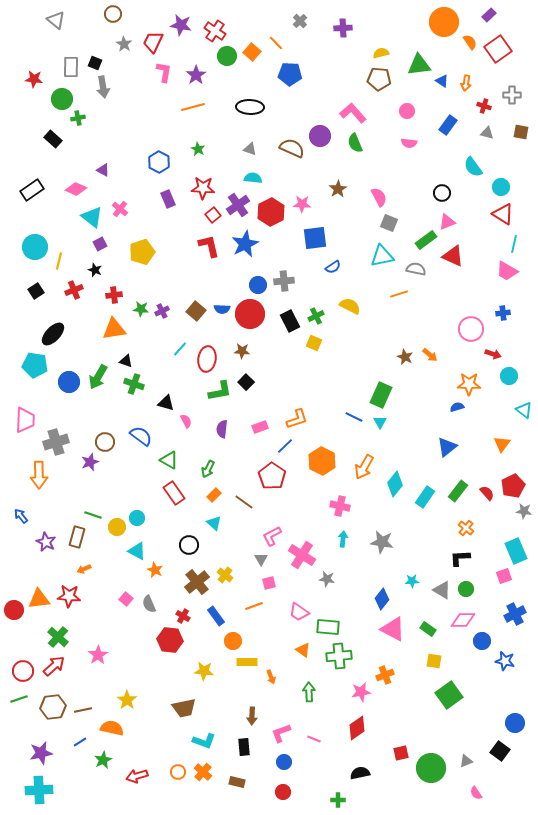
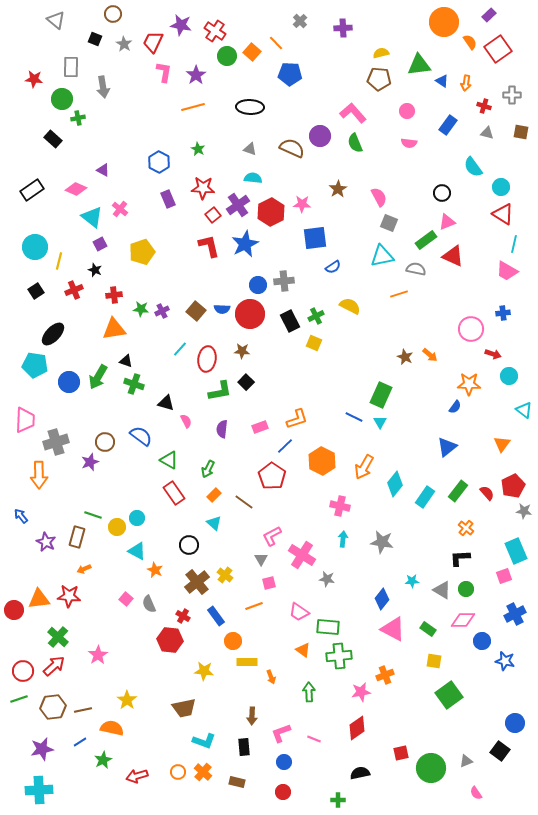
black square at (95, 63): moved 24 px up
blue semicircle at (457, 407): moved 2 px left; rotated 144 degrees clockwise
purple star at (41, 753): moved 1 px right, 4 px up
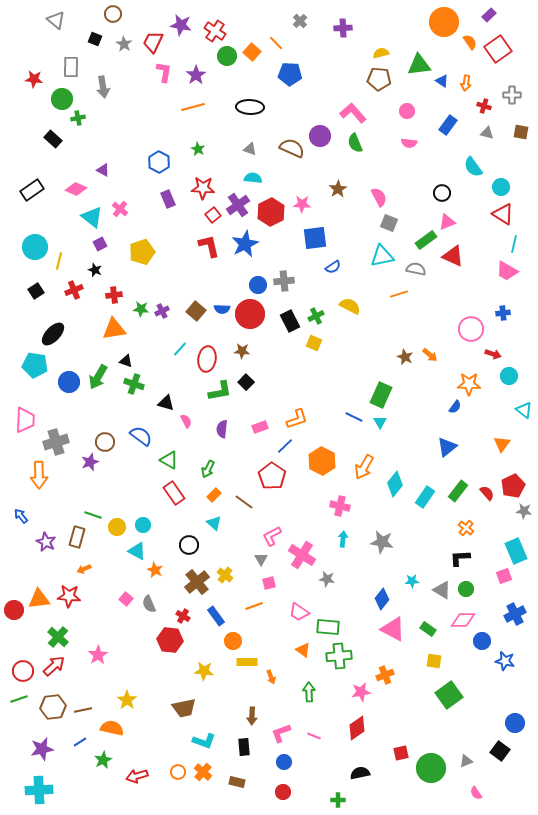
cyan circle at (137, 518): moved 6 px right, 7 px down
pink line at (314, 739): moved 3 px up
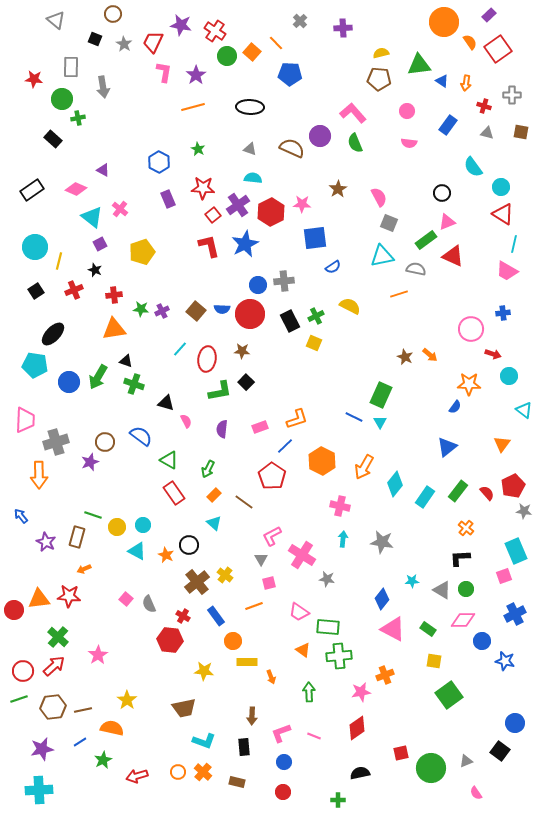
orange star at (155, 570): moved 11 px right, 15 px up
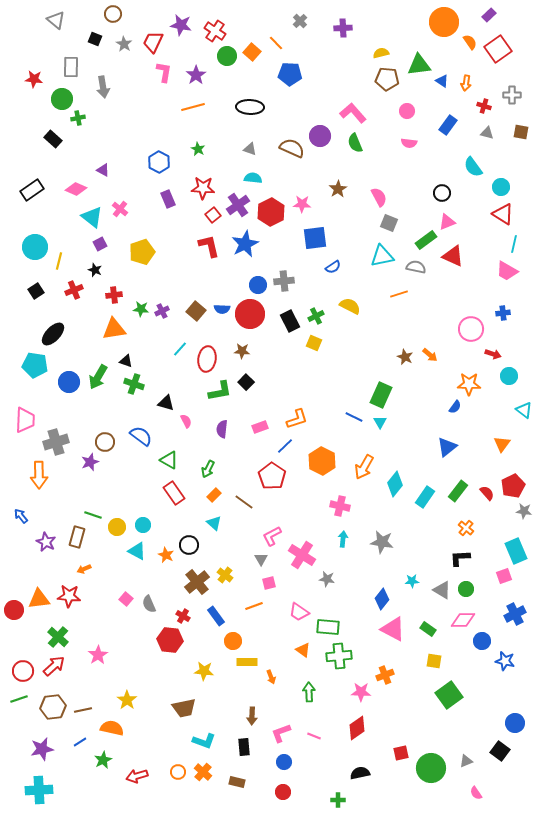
brown pentagon at (379, 79): moved 8 px right
gray semicircle at (416, 269): moved 2 px up
pink star at (361, 692): rotated 12 degrees clockwise
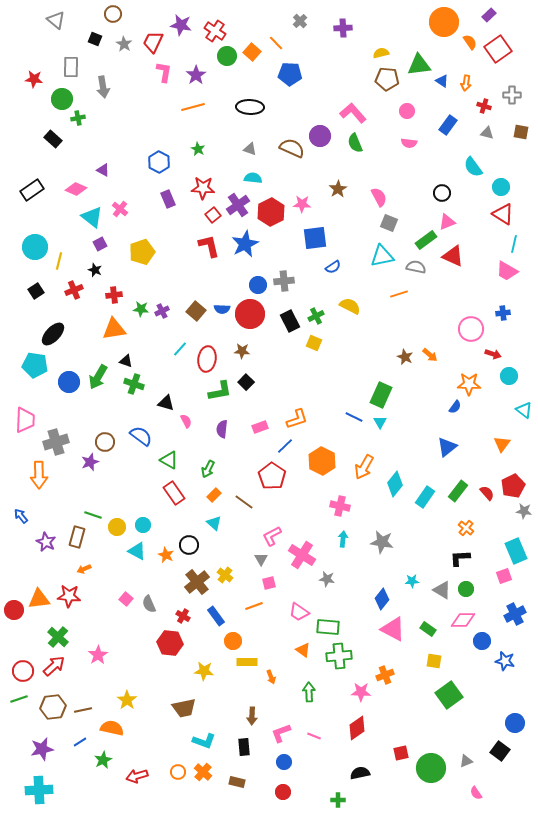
red hexagon at (170, 640): moved 3 px down
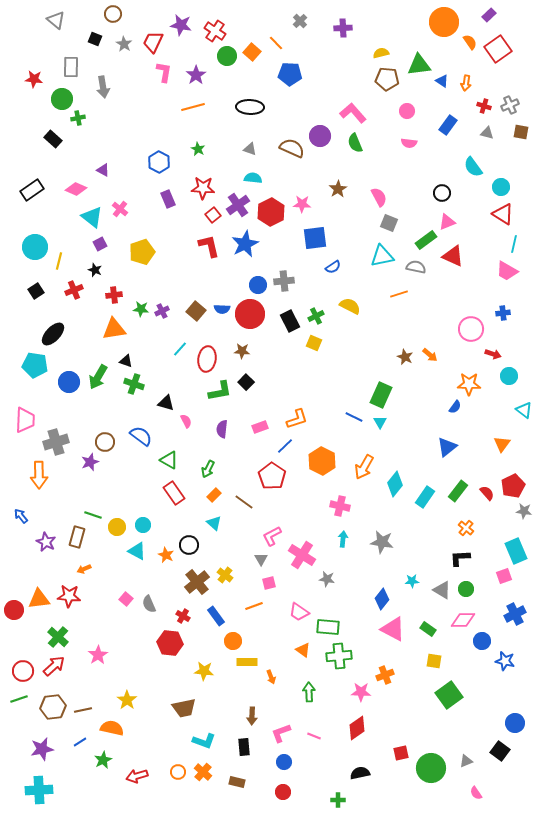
gray cross at (512, 95): moved 2 px left, 10 px down; rotated 24 degrees counterclockwise
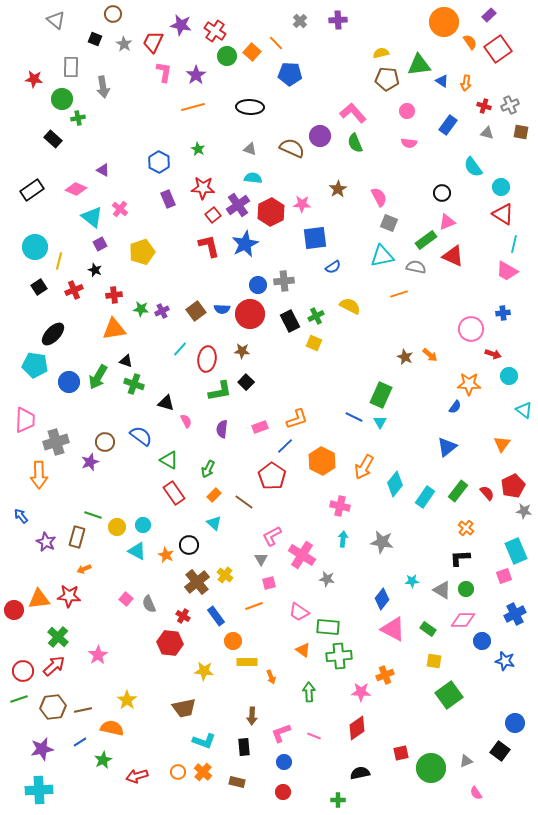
purple cross at (343, 28): moved 5 px left, 8 px up
black square at (36, 291): moved 3 px right, 4 px up
brown square at (196, 311): rotated 12 degrees clockwise
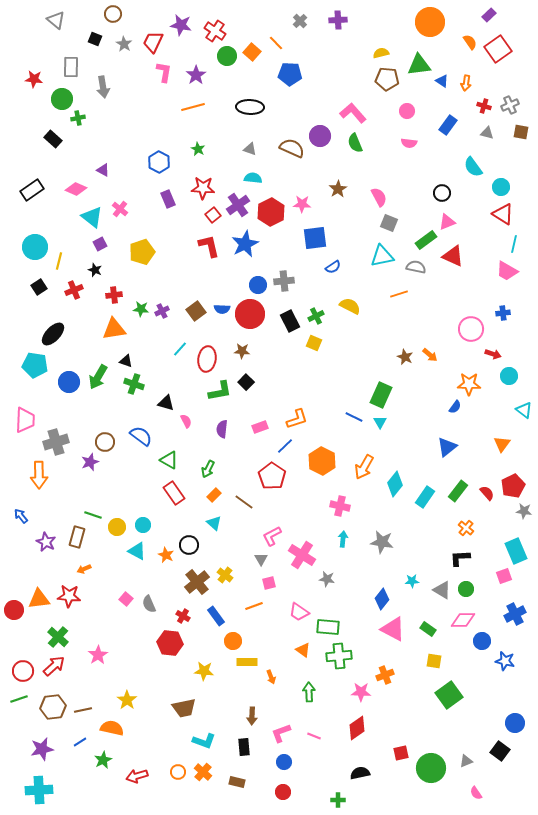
orange circle at (444, 22): moved 14 px left
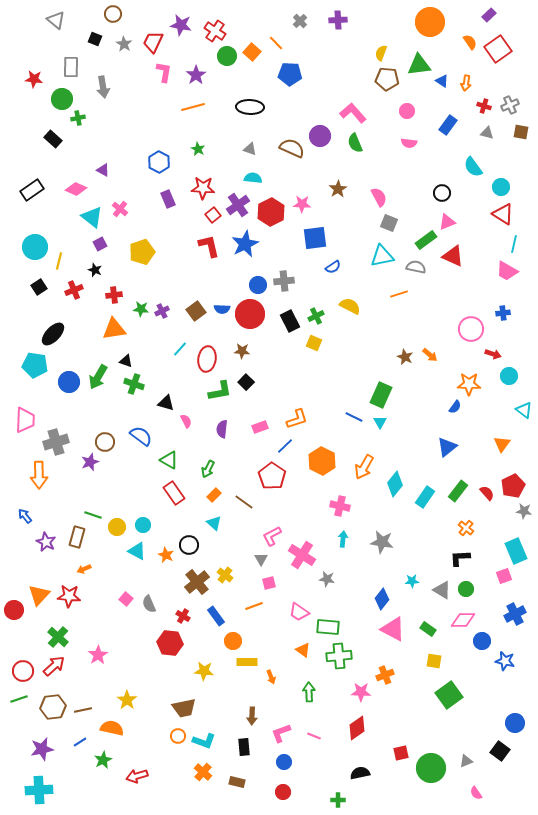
yellow semicircle at (381, 53): rotated 56 degrees counterclockwise
blue arrow at (21, 516): moved 4 px right
orange triangle at (39, 599): moved 4 px up; rotated 40 degrees counterclockwise
orange circle at (178, 772): moved 36 px up
